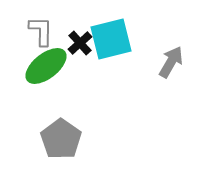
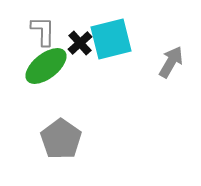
gray L-shape: moved 2 px right
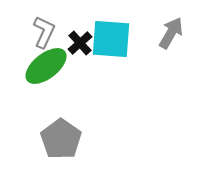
gray L-shape: moved 1 px right, 1 px down; rotated 24 degrees clockwise
cyan square: rotated 18 degrees clockwise
gray arrow: moved 29 px up
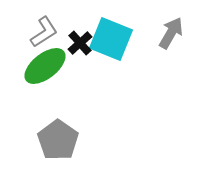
gray L-shape: rotated 32 degrees clockwise
cyan square: rotated 18 degrees clockwise
green ellipse: moved 1 px left
gray pentagon: moved 3 px left, 1 px down
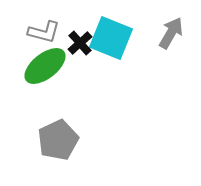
gray L-shape: rotated 48 degrees clockwise
cyan square: moved 1 px up
gray pentagon: rotated 12 degrees clockwise
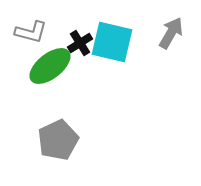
gray L-shape: moved 13 px left
cyan square: moved 1 px right, 4 px down; rotated 9 degrees counterclockwise
black cross: rotated 10 degrees clockwise
green ellipse: moved 5 px right
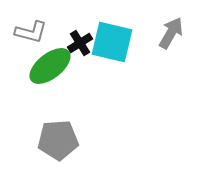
gray pentagon: rotated 21 degrees clockwise
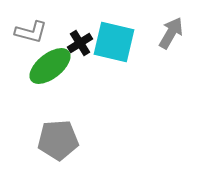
cyan square: moved 2 px right
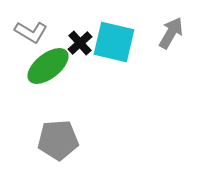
gray L-shape: rotated 16 degrees clockwise
black cross: rotated 10 degrees counterclockwise
green ellipse: moved 2 px left
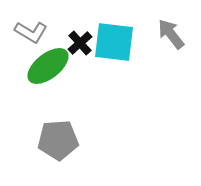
gray arrow: moved 1 px down; rotated 68 degrees counterclockwise
cyan square: rotated 6 degrees counterclockwise
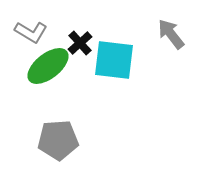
cyan square: moved 18 px down
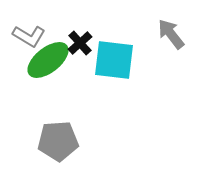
gray L-shape: moved 2 px left, 4 px down
green ellipse: moved 6 px up
gray pentagon: moved 1 px down
